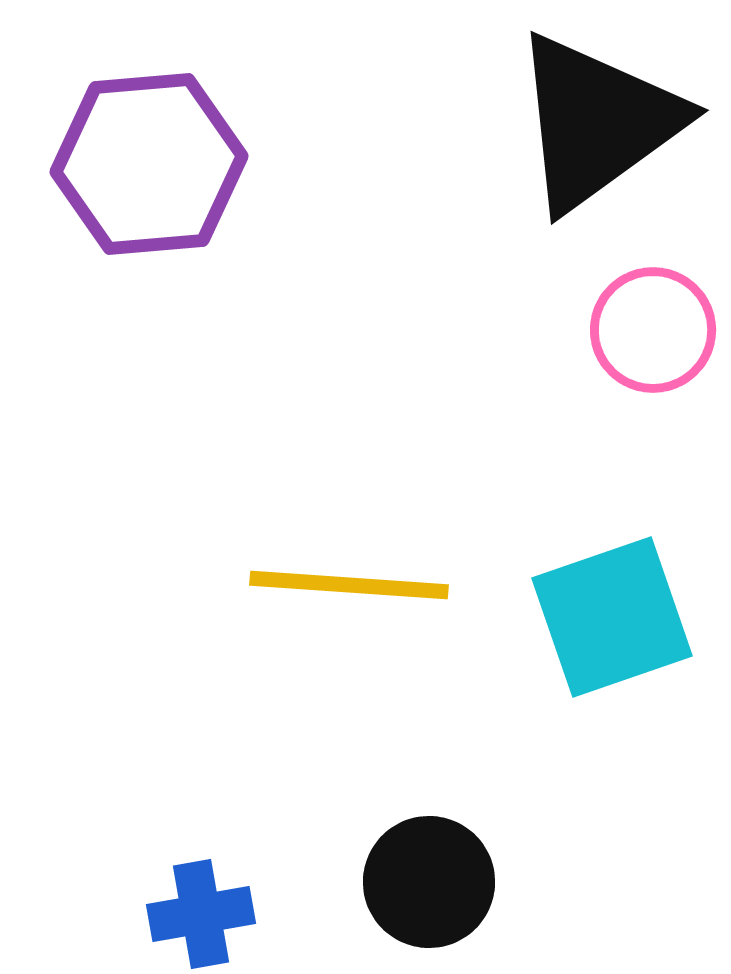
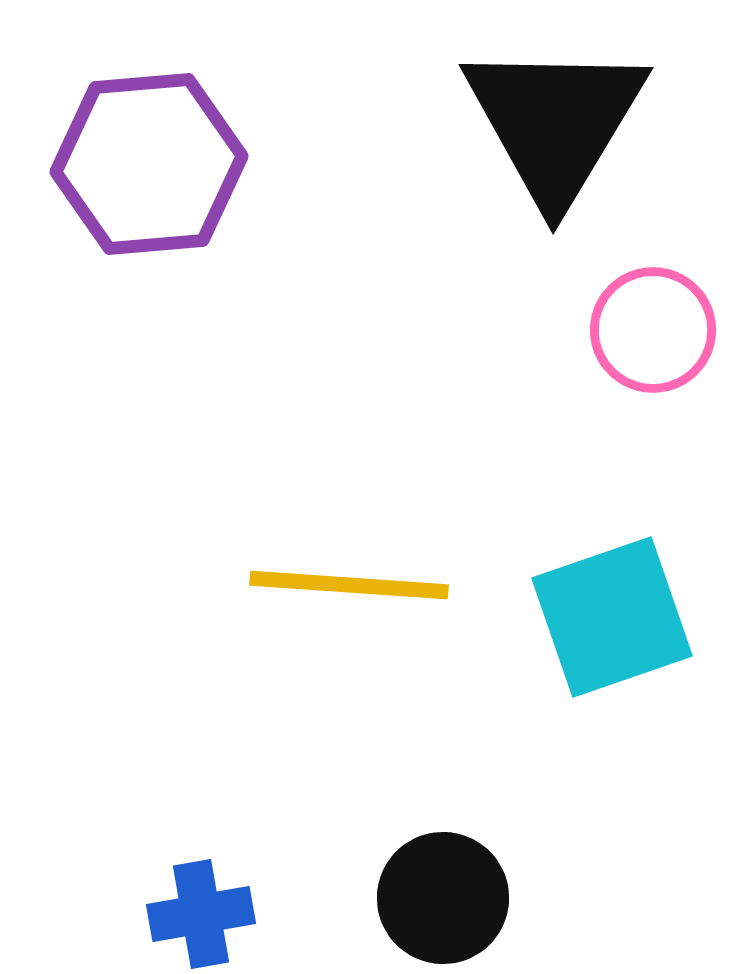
black triangle: moved 42 px left; rotated 23 degrees counterclockwise
black circle: moved 14 px right, 16 px down
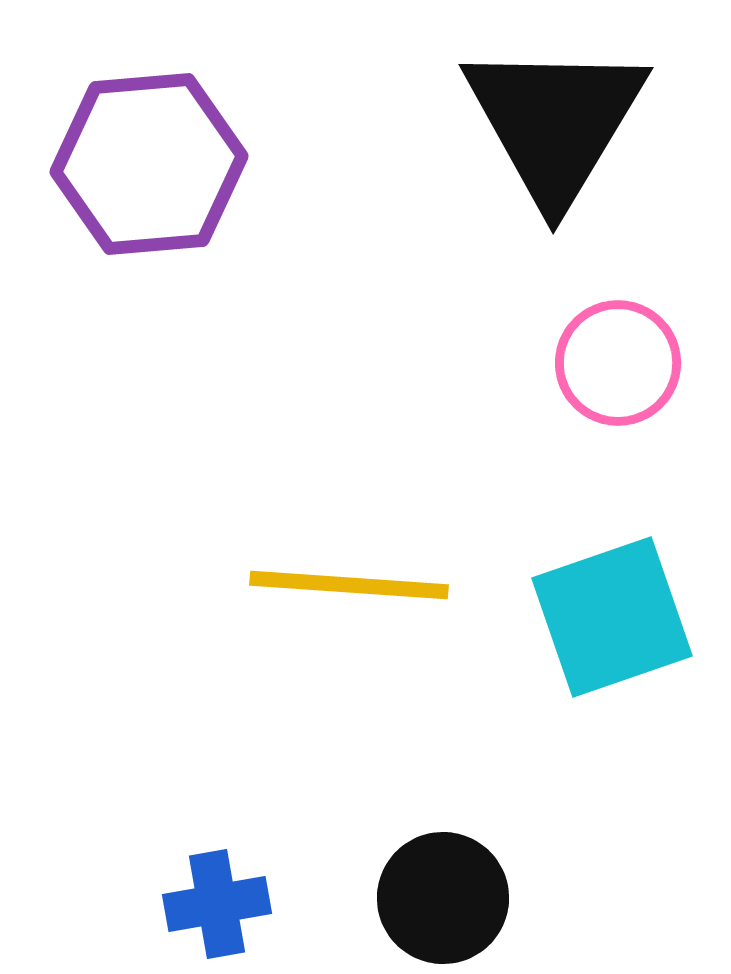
pink circle: moved 35 px left, 33 px down
blue cross: moved 16 px right, 10 px up
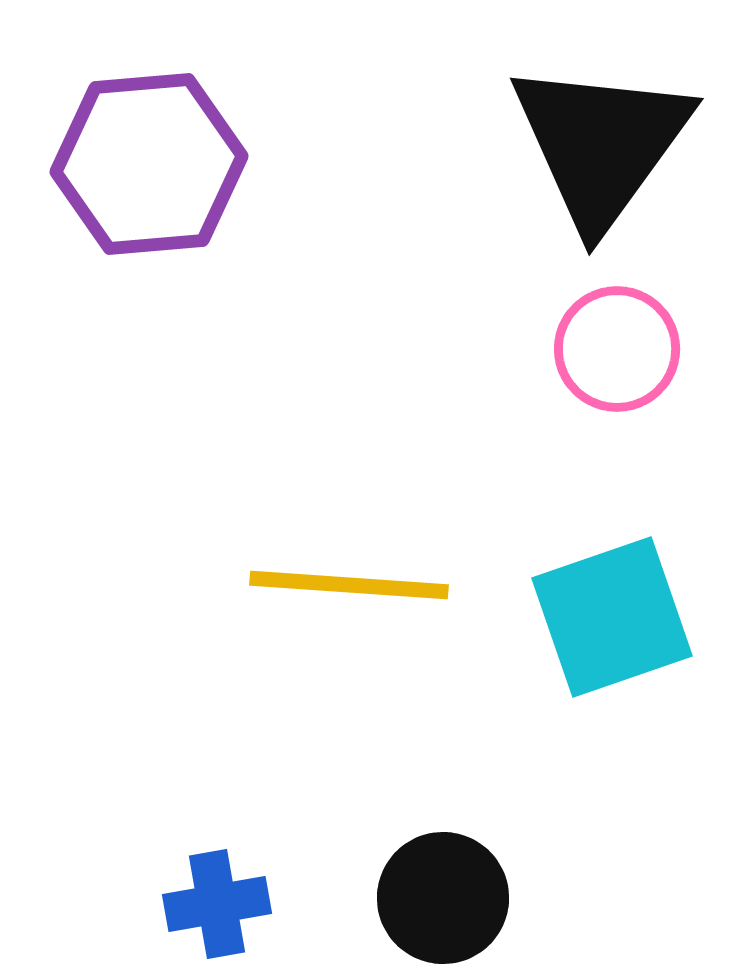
black triangle: moved 46 px right, 22 px down; rotated 5 degrees clockwise
pink circle: moved 1 px left, 14 px up
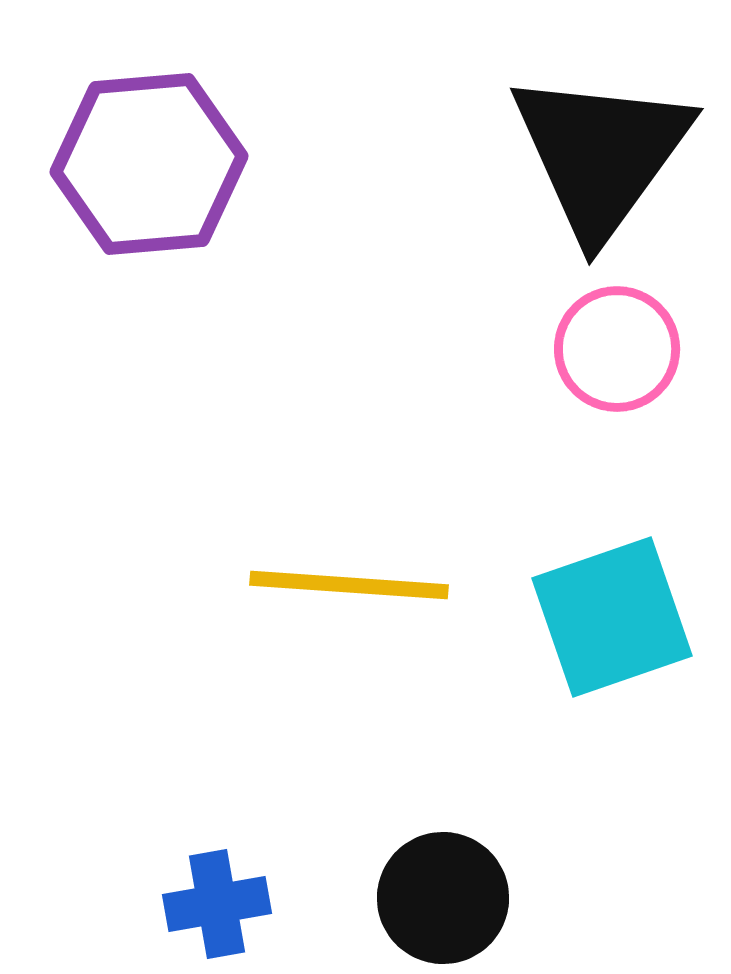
black triangle: moved 10 px down
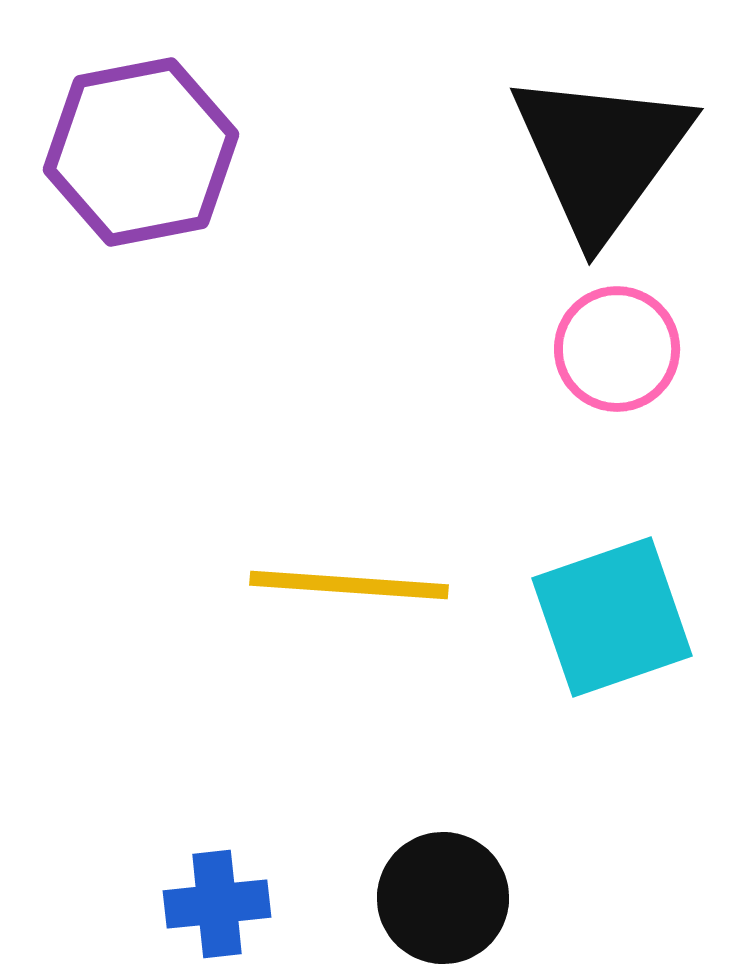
purple hexagon: moved 8 px left, 12 px up; rotated 6 degrees counterclockwise
blue cross: rotated 4 degrees clockwise
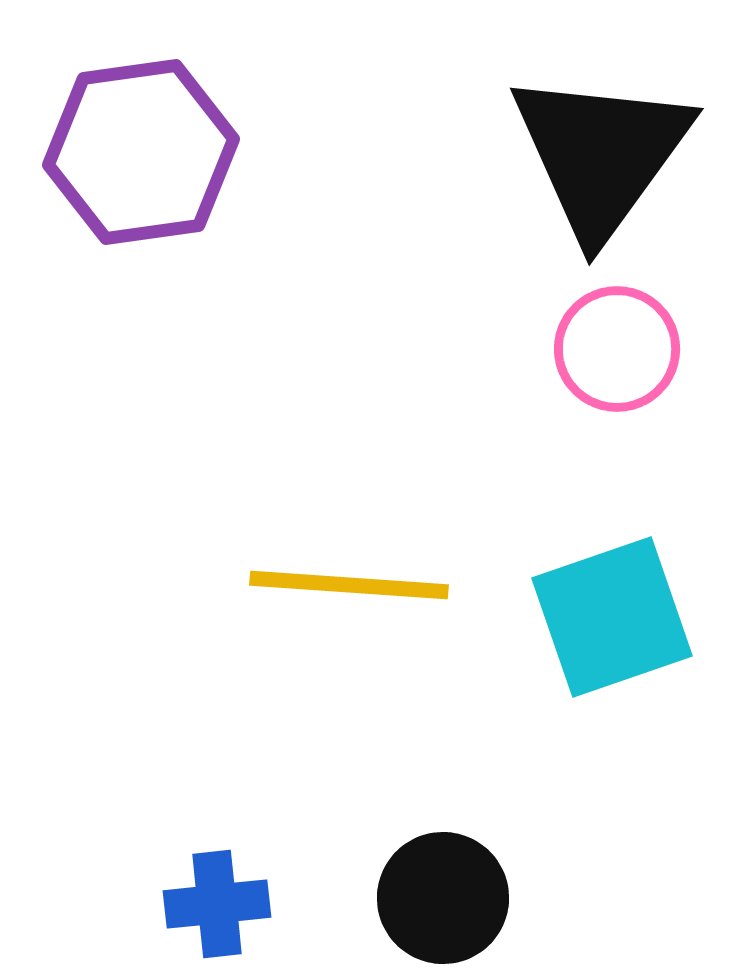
purple hexagon: rotated 3 degrees clockwise
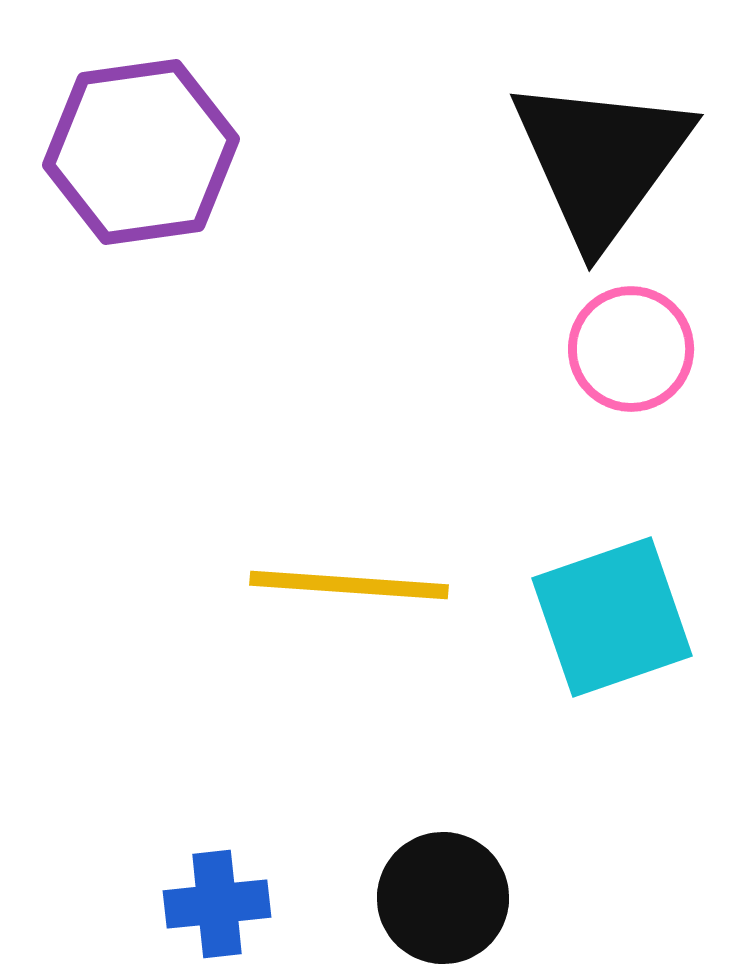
black triangle: moved 6 px down
pink circle: moved 14 px right
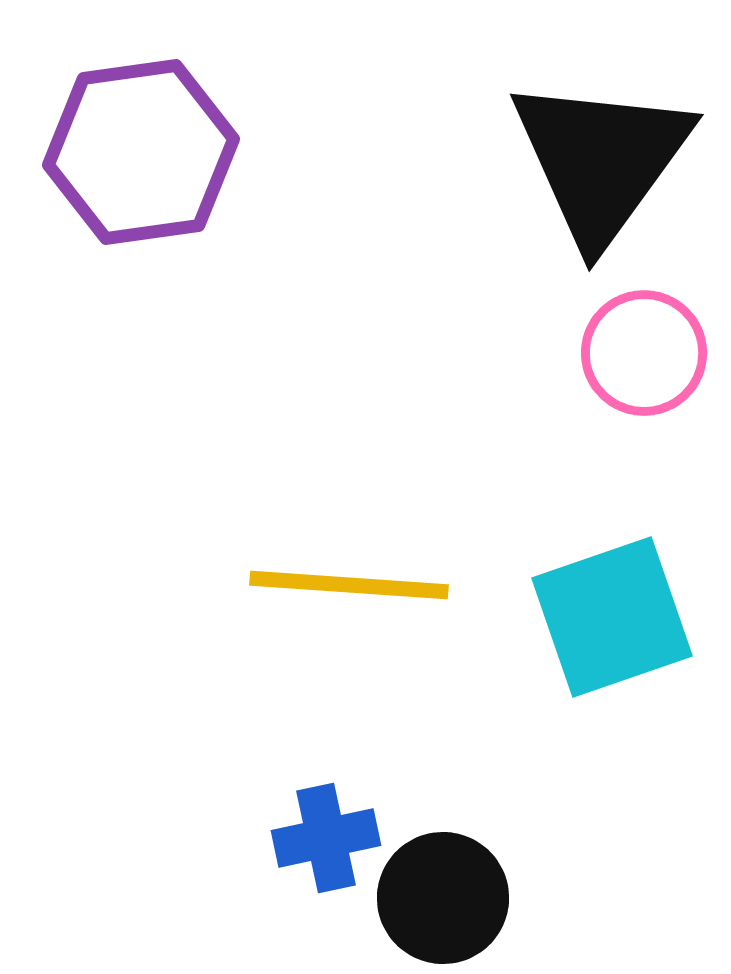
pink circle: moved 13 px right, 4 px down
blue cross: moved 109 px right, 66 px up; rotated 6 degrees counterclockwise
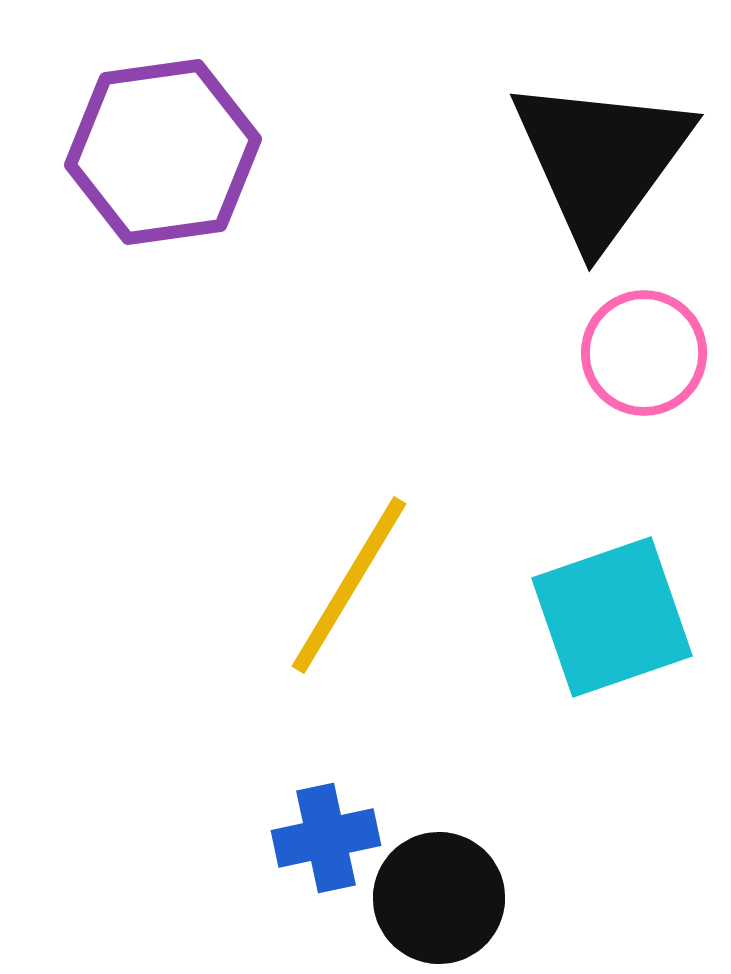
purple hexagon: moved 22 px right
yellow line: rotated 63 degrees counterclockwise
black circle: moved 4 px left
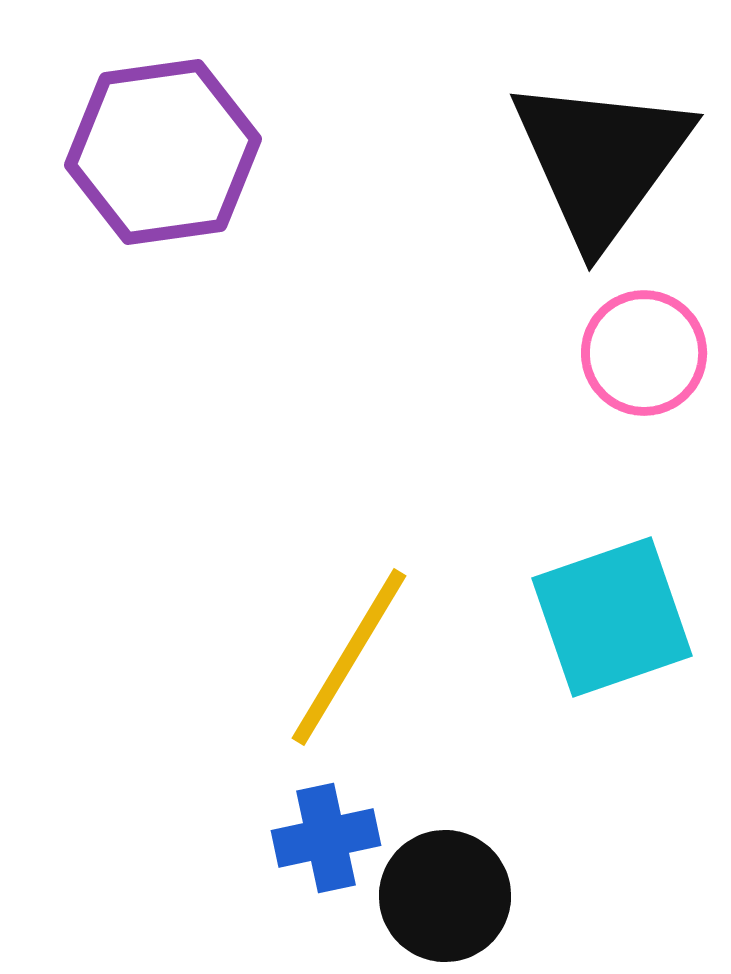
yellow line: moved 72 px down
black circle: moved 6 px right, 2 px up
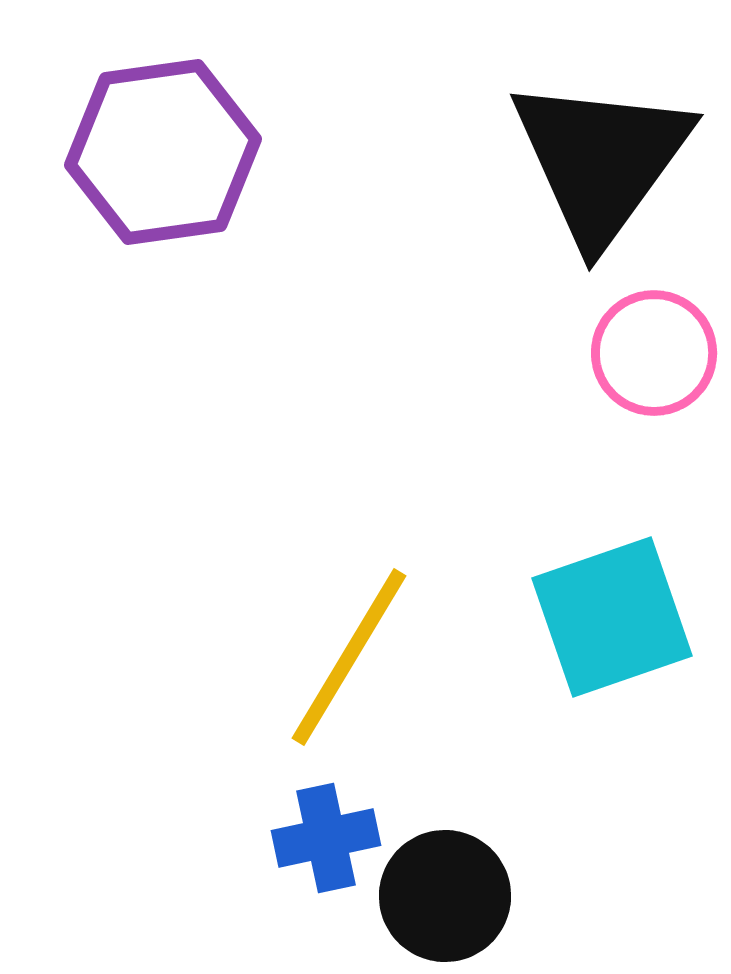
pink circle: moved 10 px right
